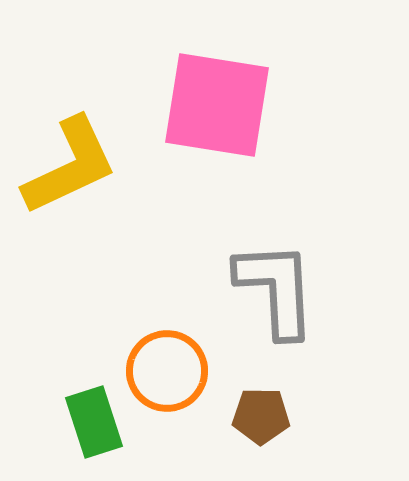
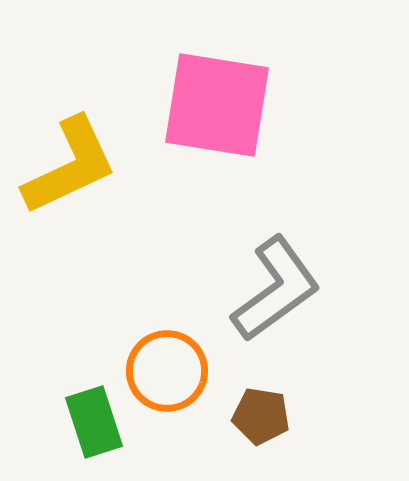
gray L-shape: rotated 57 degrees clockwise
brown pentagon: rotated 8 degrees clockwise
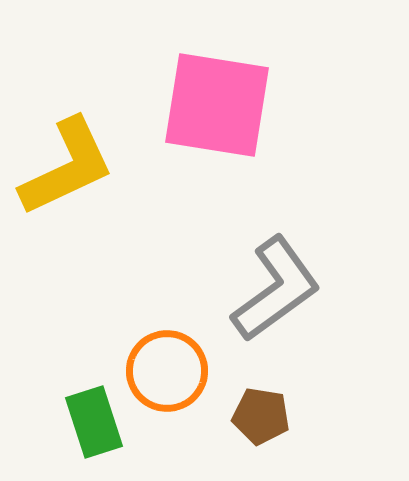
yellow L-shape: moved 3 px left, 1 px down
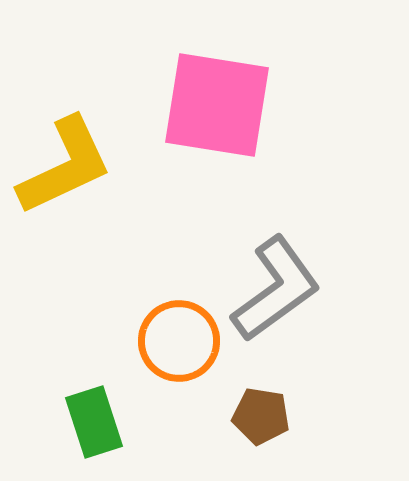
yellow L-shape: moved 2 px left, 1 px up
orange circle: moved 12 px right, 30 px up
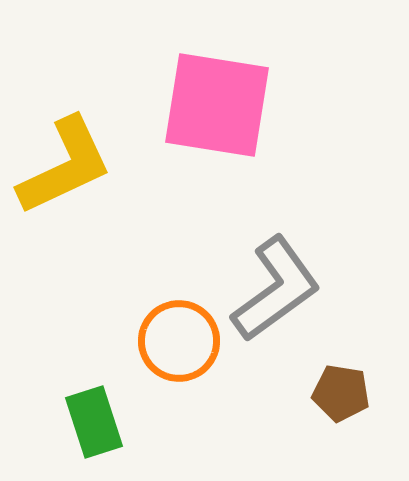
brown pentagon: moved 80 px right, 23 px up
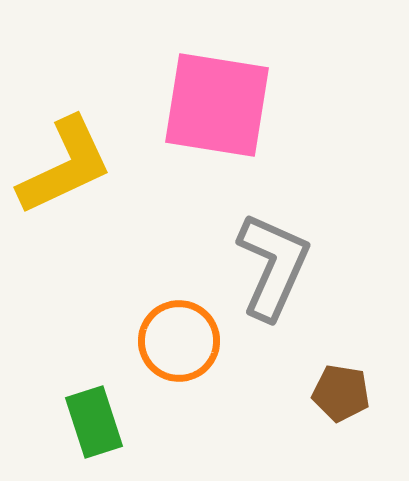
gray L-shape: moved 3 px left, 23 px up; rotated 30 degrees counterclockwise
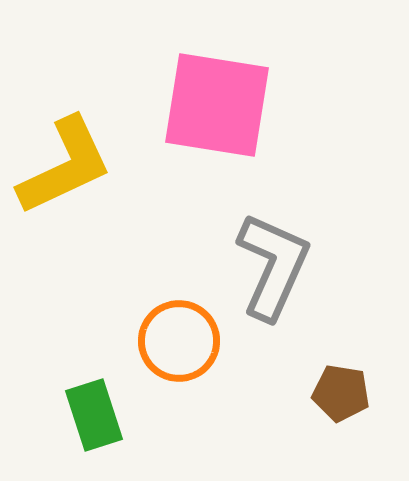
green rectangle: moved 7 px up
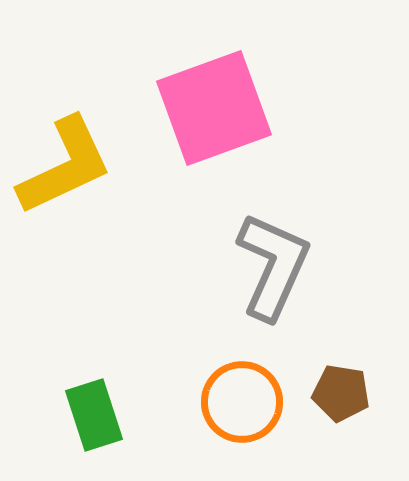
pink square: moved 3 px left, 3 px down; rotated 29 degrees counterclockwise
orange circle: moved 63 px right, 61 px down
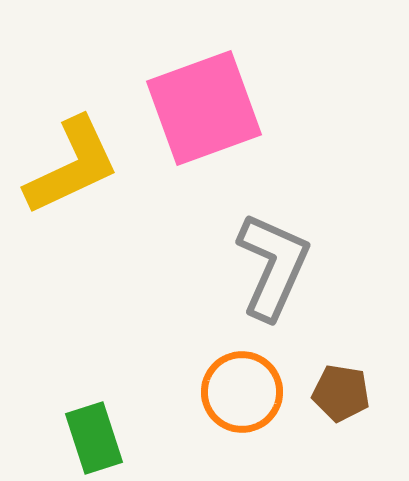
pink square: moved 10 px left
yellow L-shape: moved 7 px right
orange circle: moved 10 px up
green rectangle: moved 23 px down
